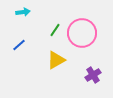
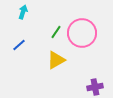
cyan arrow: rotated 64 degrees counterclockwise
green line: moved 1 px right, 2 px down
purple cross: moved 2 px right, 12 px down; rotated 21 degrees clockwise
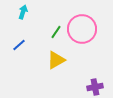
pink circle: moved 4 px up
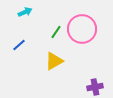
cyan arrow: moved 2 px right; rotated 48 degrees clockwise
yellow triangle: moved 2 px left, 1 px down
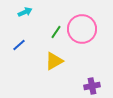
purple cross: moved 3 px left, 1 px up
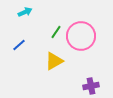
pink circle: moved 1 px left, 7 px down
purple cross: moved 1 px left
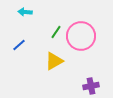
cyan arrow: rotated 152 degrees counterclockwise
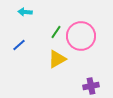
yellow triangle: moved 3 px right, 2 px up
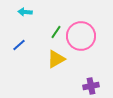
yellow triangle: moved 1 px left
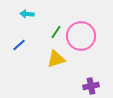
cyan arrow: moved 2 px right, 2 px down
yellow triangle: rotated 12 degrees clockwise
